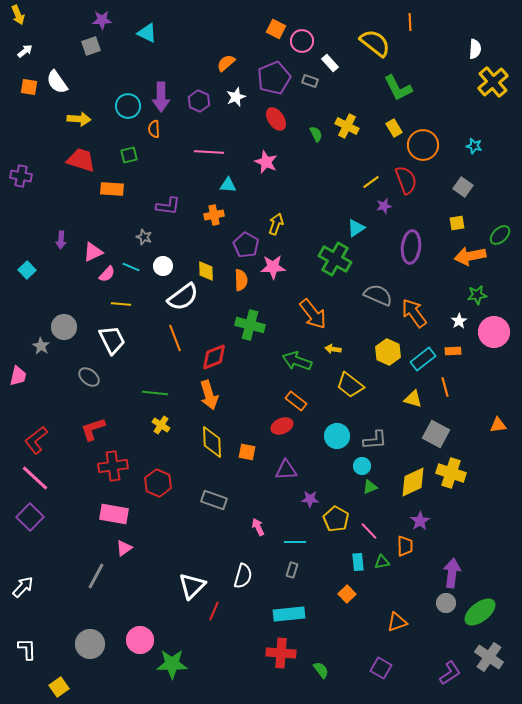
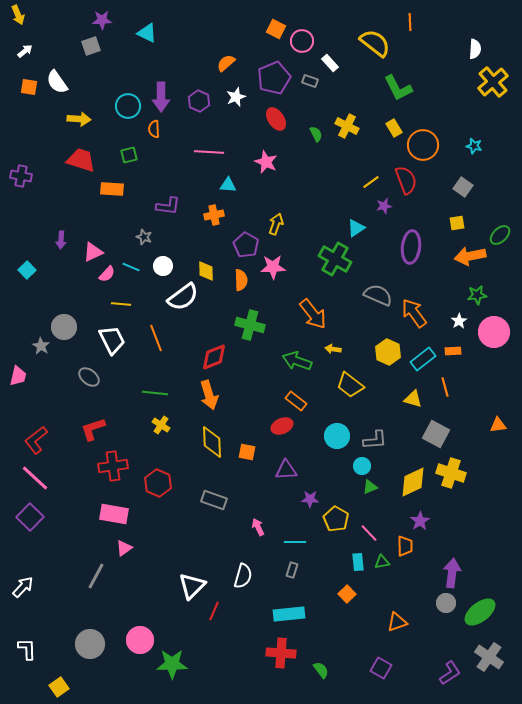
orange line at (175, 338): moved 19 px left
pink line at (369, 531): moved 2 px down
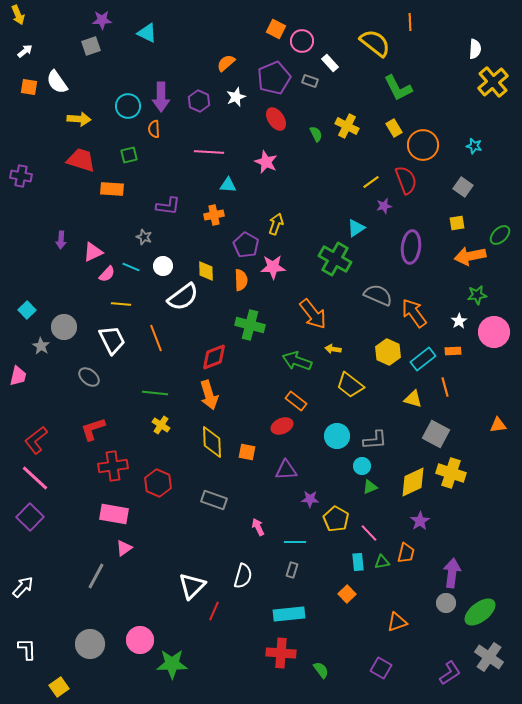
cyan square at (27, 270): moved 40 px down
orange trapezoid at (405, 546): moved 1 px right, 7 px down; rotated 15 degrees clockwise
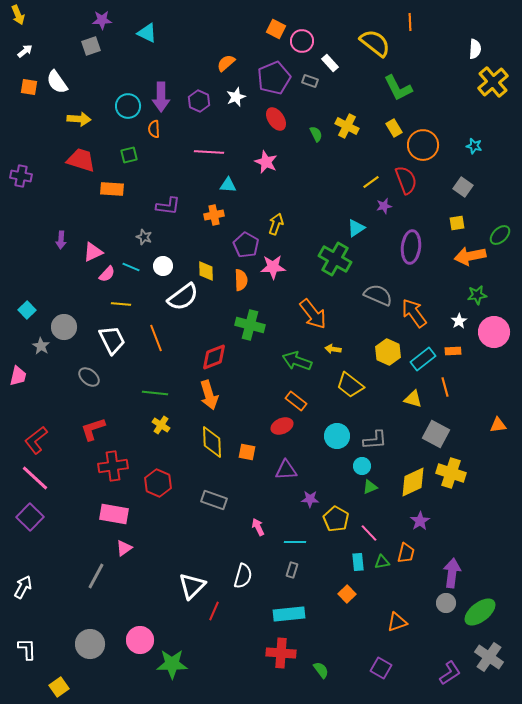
white arrow at (23, 587): rotated 15 degrees counterclockwise
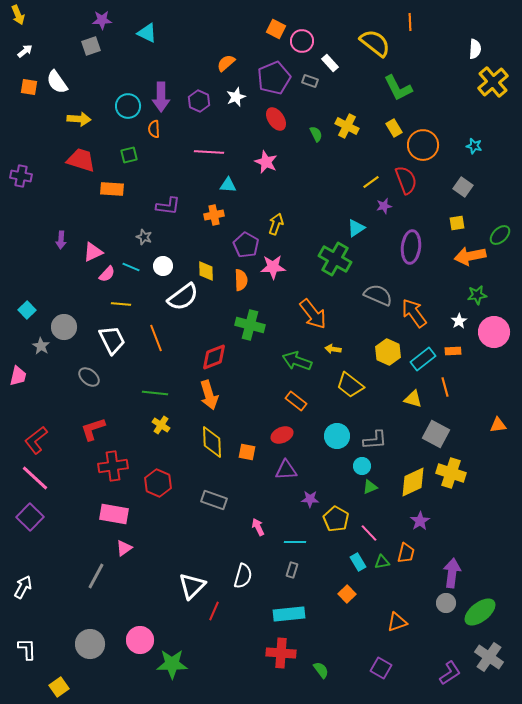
red ellipse at (282, 426): moved 9 px down
cyan rectangle at (358, 562): rotated 24 degrees counterclockwise
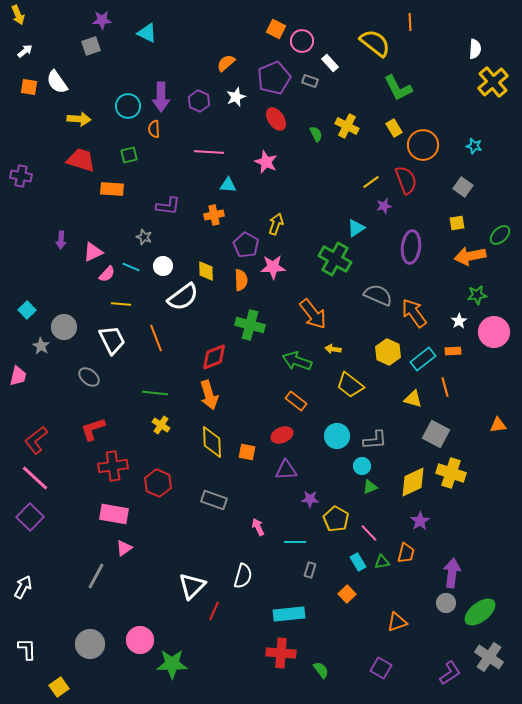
gray rectangle at (292, 570): moved 18 px right
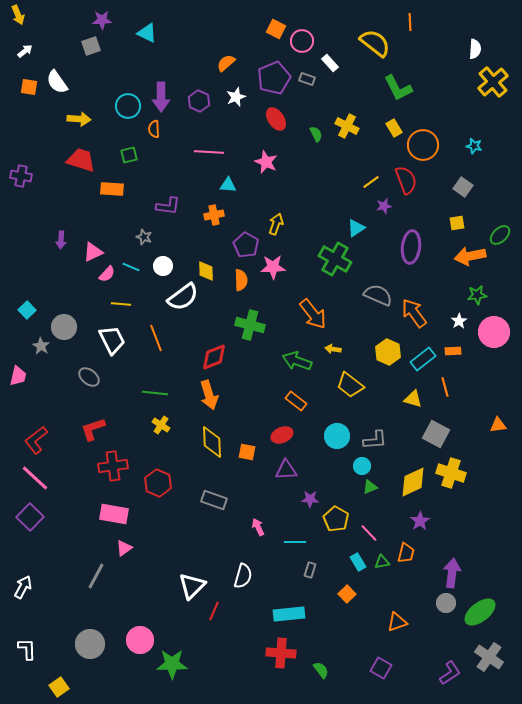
gray rectangle at (310, 81): moved 3 px left, 2 px up
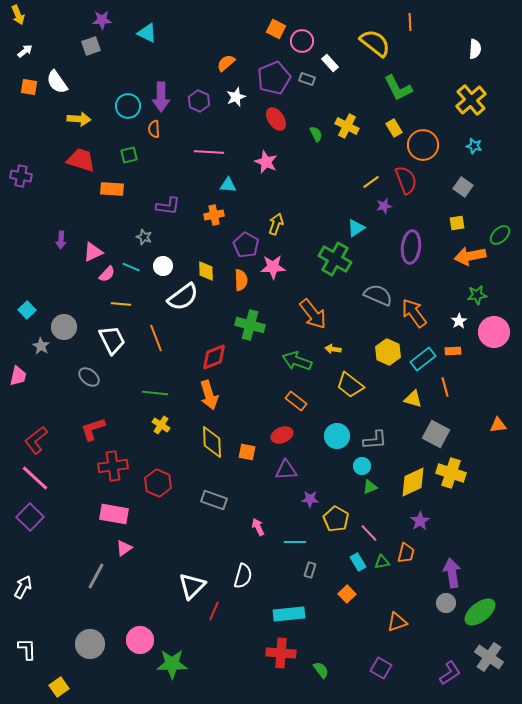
yellow cross at (493, 82): moved 22 px left, 18 px down
purple arrow at (452, 573): rotated 16 degrees counterclockwise
